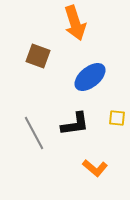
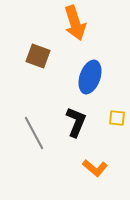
blue ellipse: rotated 32 degrees counterclockwise
black L-shape: moved 1 px right, 2 px up; rotated 60 degrees counterclockwise
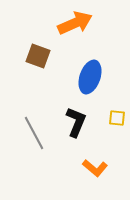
orange arrow: rotated 96 degrees counterclockwise
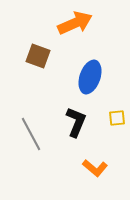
yellow square: rotated 12 degrees counterclockwise
gray line: moved 3 px left, 1 px down
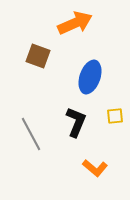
yellow square: moved 2 px left, 2 px up
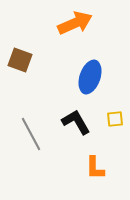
brown square: moved 18 px left, 4 px down
yellow square: moved 3 px down
black L-shape: rotated 52 degrees counterclockwise
orange L-shape: rotated 50 degrees clockwise
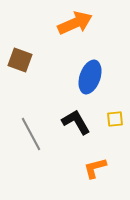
orange L-shape: rotated 75 degrees clockwise
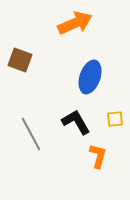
orange L-shape: moved 3 px right, 12 px up; rotated 120 degrees clockwise
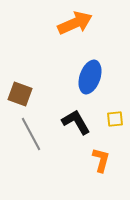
brown square: moved 34 px down
orange L-shape: moved 3 px right, 4 px down
